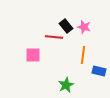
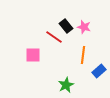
red line: rotated 30 degrees clockwise
blue rectangle: rotated 56 degrees counterclockwise
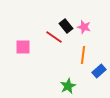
pink square: moved 10 px left, 8 px up
green star: moved 2 px right, 1 px down
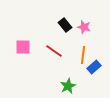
black rectangle: moved 1 px left, 1 px up
red line: moved 14 px down
blue rectangle: moved 5 px left, 4 px up
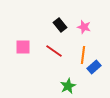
black rectangle: moved 5 px left
